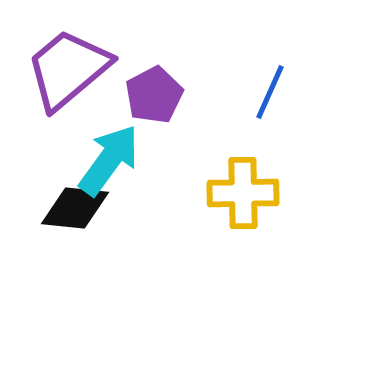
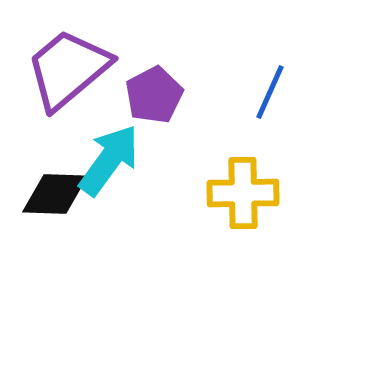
black diamond: moved 20 px left, 14 px up; rotated 4 degrees counterclockwise
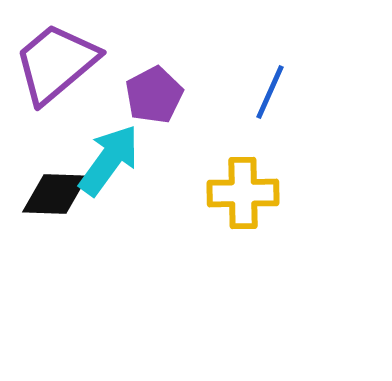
purple trapezoid: moved 12 px left, 6 px up
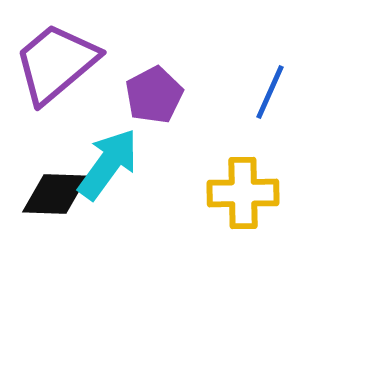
cyan arrow: moved 1 px left, 4 px down
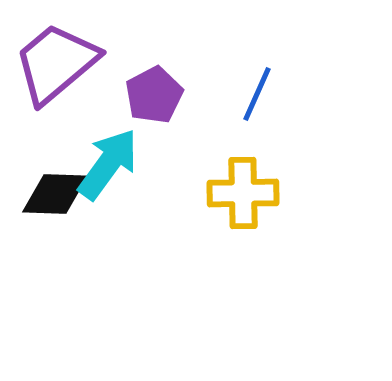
blue line: moved 13 px left, 2 px down
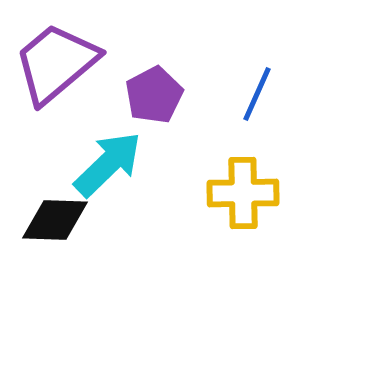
cyan arrow: rotated 10 degrees clockwise
black diamond: moved 26 px down
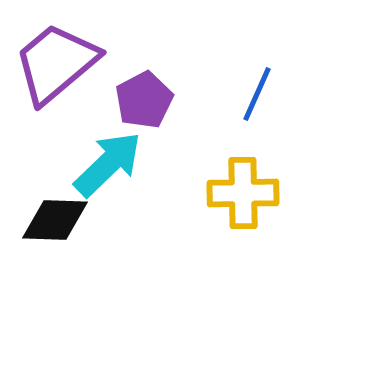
purple pentagon: moved 10 px left, 5 px down
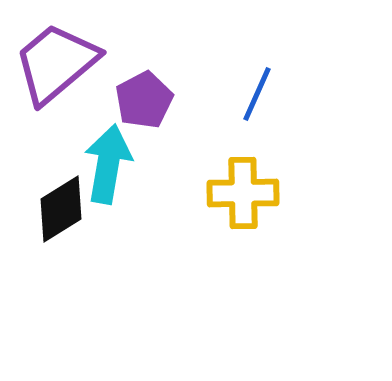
cyan arrow: rotated 36 degrees counterclockwise
black diamond: moved 6 px right, 11 px up; rotated 34 degrees counterclockwise
